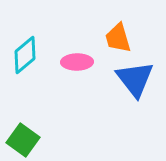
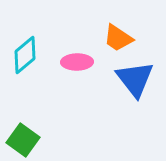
orange trapezoid: rotated 40 degrees counterclockwise
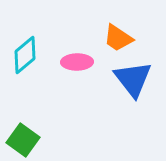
blue triangle: moved 2 px left
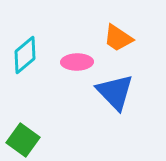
blue triangle: moved 18 px left, 13 px down; rotated 6 degrees counterclockwise
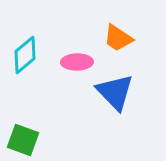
green square: rotated 16 degrees counterclockwise
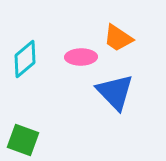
cyan diamond: moved 4 px down
pink ellipse: moved 4 px right, 5 px up
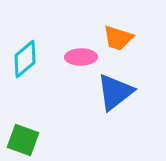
orange trapezoid: rotated 16 degrees counterclockwise
blue triangle: rotated 36 degrees clockwise
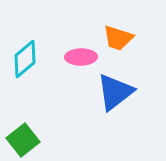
green square: rotated 32 degrees clockwise
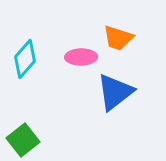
cyan diamond: rotated 9 degrees counterclockwise
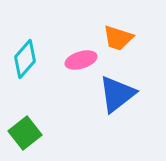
pink ellipse: moved 3 px down; rotated 16 degrees counterclockwise
blue triangle: moved 2 px right, 2 px down
green square: moved 2 px right, 7 px up
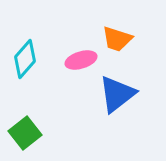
orange trapezoid: moved 1 px left, 1 px down
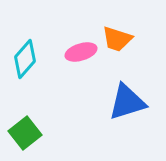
pink ellipse: moved 8 px up
blue triangle: moved 10 px right, 8 px down; rotated 21 degrees clockwise
